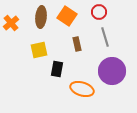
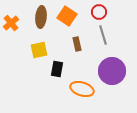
gray line: moved 2 px left, 2 px up
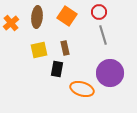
brown ellipse: moved 4 px left
brown rectangle: moved 12 px left, 4 px down
purple circle: moved 2 px left, 2 px down
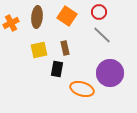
orange cross: rotated 14 degrees clockwise
gray line: moved 1 px left; rotated 30 degrees counterclockwise
